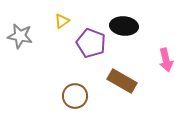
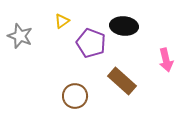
gray star: rotated 10 degrees clockwise
brown rectangle: rotated 12 degrees clockwise
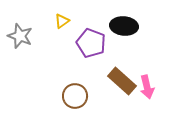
pink arrow: moved 19 px left, 27 px down
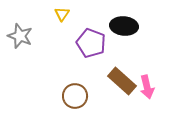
yellow triangle: moved 7 px up; rotated 21 degrees counterclockwise
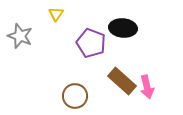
yellow triangle: moved 6 px left
black ellipse: moved 1 px left, 2 px down
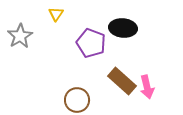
gray star: rotated 20 degrees clockwise
brown circle: moved 2 px right, 4 px down
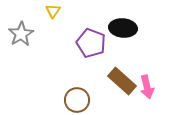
yellow triangle: moved 3 px left, 3 px up
gray star: moved 1 px right, 2 px up
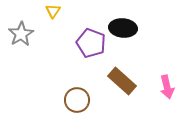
pink arrow: moved 20 px right
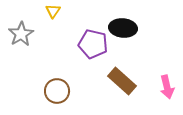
purple pentagon: moved 2 px right, 1 px down; rotated 8 degrees counterclockwise
brown circle: moved 20 px left, 9 px up
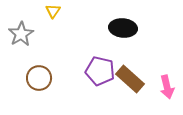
purple pentagon: moved 7 px right, 27 px down
brown rectangle: moved 8 px right, 2 px up
brown circle: moved 18 px left, 13 px up
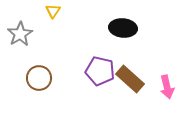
gray star: moved 1 px left
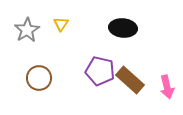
yellow triangle: moved 8 px right, 13 px down
gray star: moved 7 px right, 4 px up
brown rectangle: moved 1 px down
